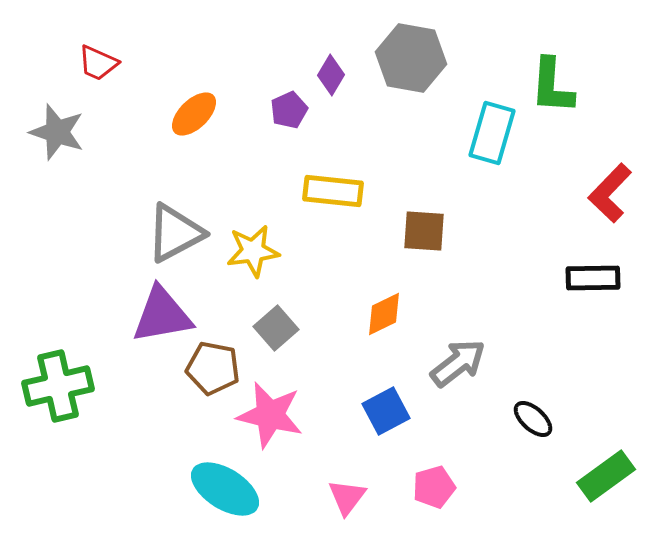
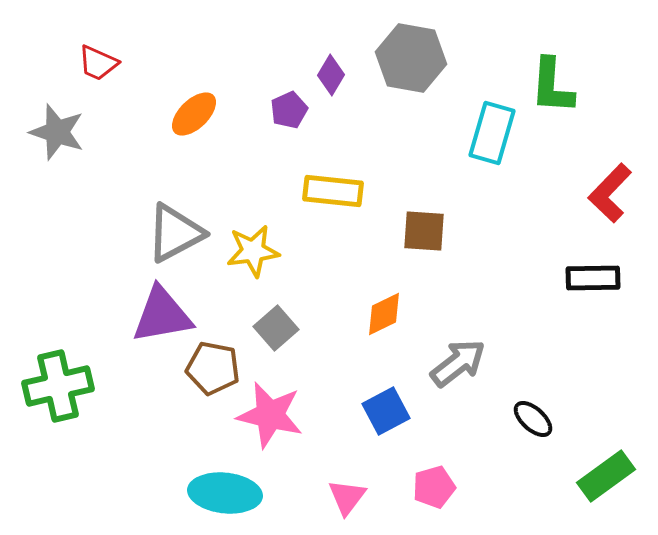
cyan ellipse: moved 4 px down; rotated 26 degrees counterclockwise
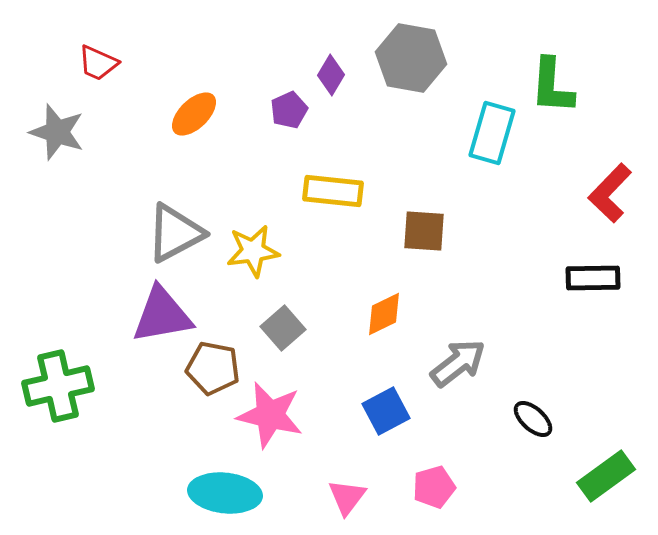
gray square: moved 7 px right
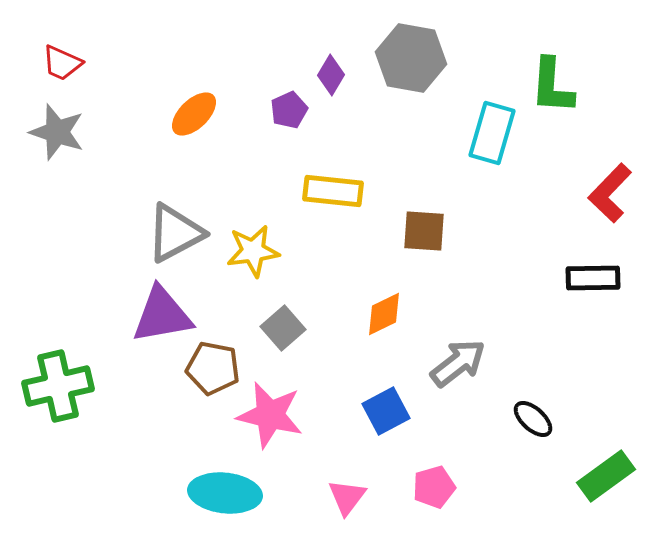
red trapezoid: moved 36 px left
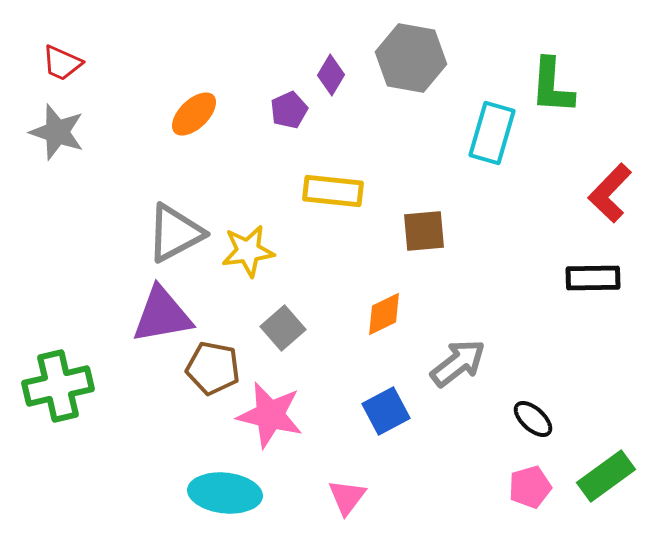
brown square: rotated 9 degrees counterclockwise
yellow star: moved 5 px left
pink pentagon: moved 96 px right
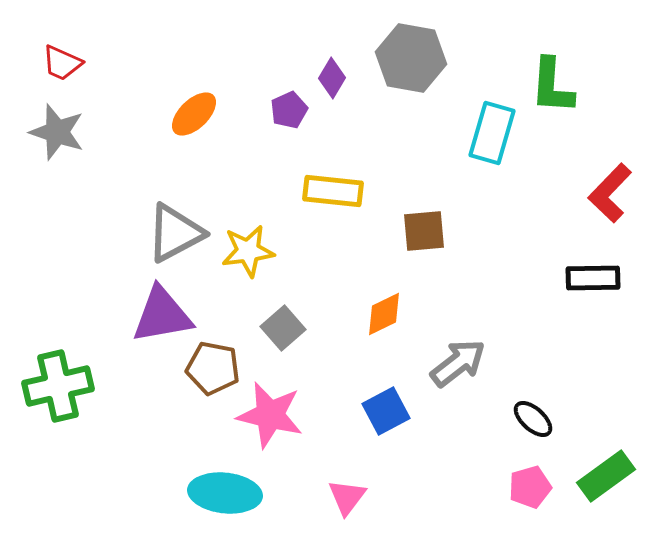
purple diamond: moved 1 px right, 3 px down
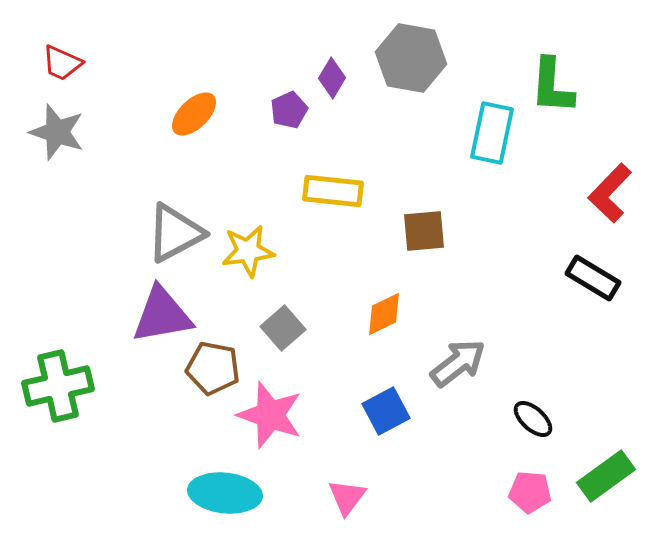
cyan rectangle: rotated 4 degrees counterclockwise
black rectangle: rotated 32 degrees clockwise
pink star: rotated 6 degrees clockwise
pink pentagon: moved 5 px down; rotated 21 degrees clockwise
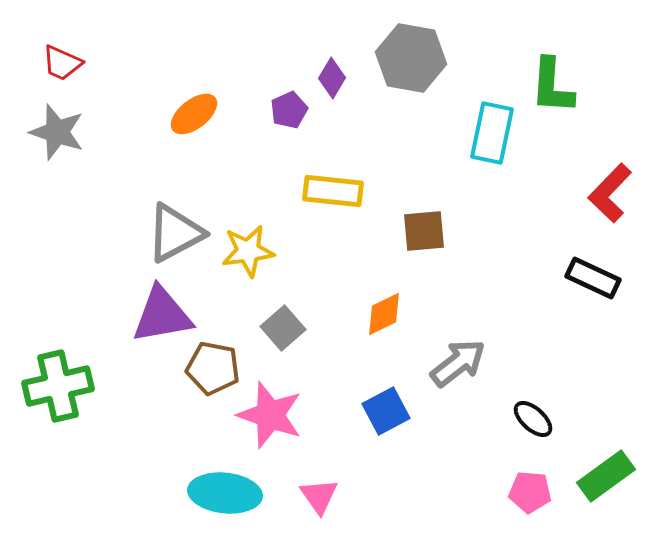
orange ellipse: rotated 6 degrees clockwise
black rectangle: rotated 6 degrees counterclockwise
pink triangle: moved 28 px left, 1 px up; rotated 12 degrees counterclockwise
